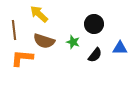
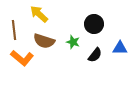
orange L-shape: rotated 145 degrees counterclockwise
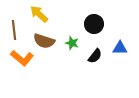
green star: moved 1 px left, 1 px down
black semicircle: moved 1 px down
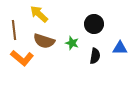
black semicircle: rotated 28 degrees counterclockwise
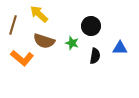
black circle: moved 3 px left, 2 px down
brown line: moved 1 px left, 5 px up; rotated 24 degrees clockwise
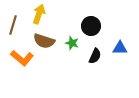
yellow arrow: rotated 66 degrees clockwise
black semicircle: rotated 14 degrees clockwise
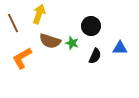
brown line: moved 2 px up; rotated 42 degrees counterclockwise
brown semicircle: moved 6 px right
orange L-shape: rotated 110 degrees clockwise
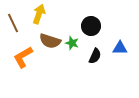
orange L-shape: moved 1 px right, 1 px up
